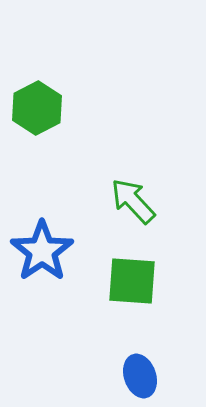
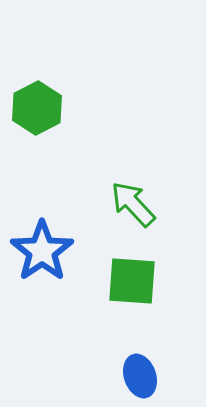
green arrow: moved 3 px down
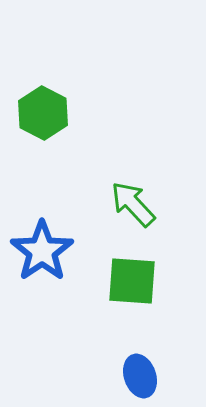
green hexagon: moved 6 px right, 5 px down; rotated 6 degrees counterclockwise
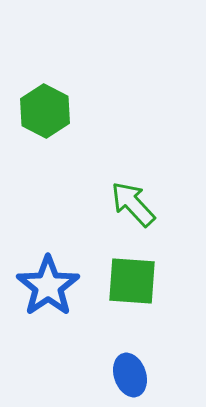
green hexagon: moved 2 px right, 2 px up
blue star: moved 6 px right, 35 px down
blue ellipse: moved 10 px left, 1 px up
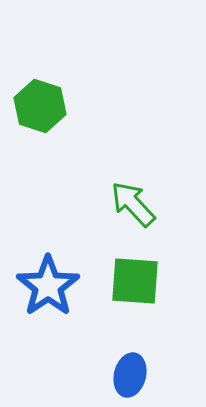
green hexagon: moved 5 px left, 5 px up; rotated 9 degrees counterclockwise
green square: moved 3 px right
blue ellipse: rotated 33 degrees clockwise
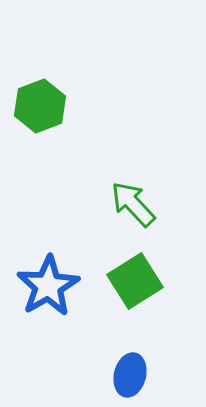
green hexagon: rotated 21 degrees clockwise
green square: rotated 36 degrees counterclockwise
blue star: rotated 4 degrees clockwise
